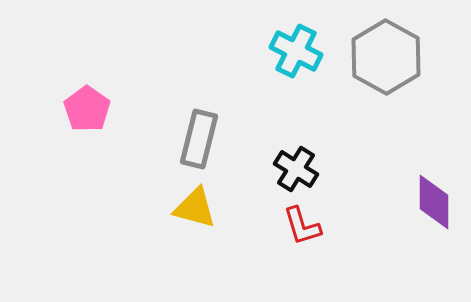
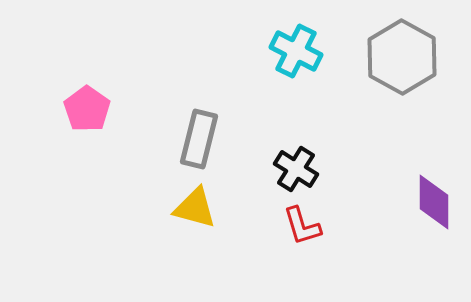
gray hexagon: moved 16 px right
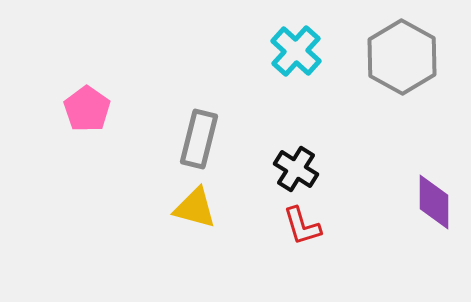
cyan cross: rotated 15 degrees clockwise
